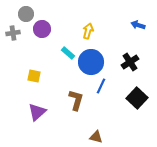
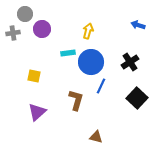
gray circle: moved 1 px left
cyan rectangle: rotated 48 degrees counterclockwise
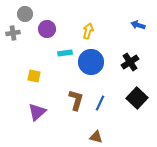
purple circle: moved 5 px right
cyan rectangle: moved 3 px left
blue line: moved 1 px left, 17 px down
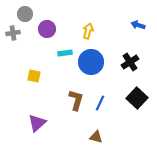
purple triangle: moved 11 px down
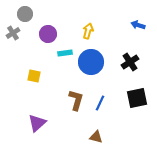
purple circle: moved 1 px right, 5 px down
gray cross: rotated 24 degrees counterclockwise
black square: rotated 35 degrees clockwise
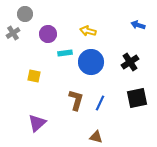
yellow arrow: rotated 91 degrees counterclockwise
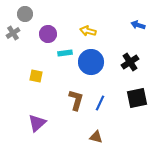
yellow square: moved 2 px right
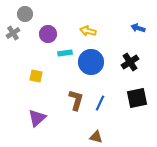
blue arrow: moved 3 px down
purple triangle: moved 5 px up
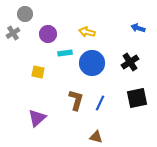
yellow arrow: moved 1 px left, 1 px down
blue circle: moved 1 px right, 1 px down
yellow square: moved 2 px right, 4 px up
